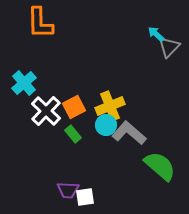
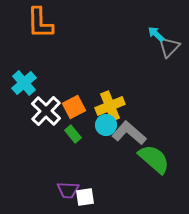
green semicircle: moved 6 px left, 7 px up
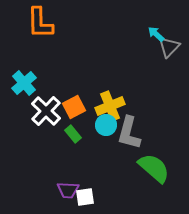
gray L-shape: rotated 116 degrees counterclockwise
green semicircle: moved 9 px down
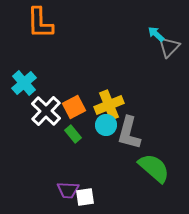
yellow cross: moved 1 px left, 1 px up
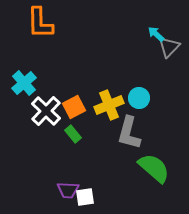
cyan circle: moved 33 px right, 27 px up
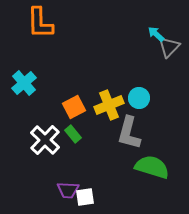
white cross: moved 1 px left, 29 px down
green semicircle: moved 2 px left, 1 px up; rotated 24 degrees counterclockwise
